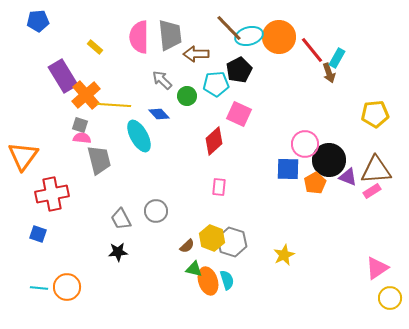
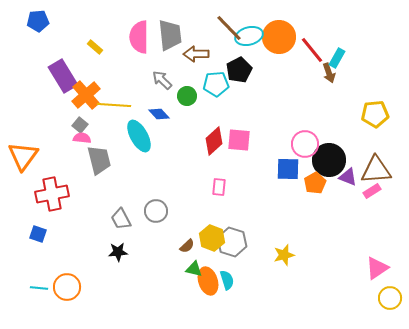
pink square at (239, 114): moved 26 px down; rotated 20 degrees counterclockwise
gray square at (80, 125): rotated 21 degrees clockwise
yellow star at (284, 255): rotated 10 degrees clockwise
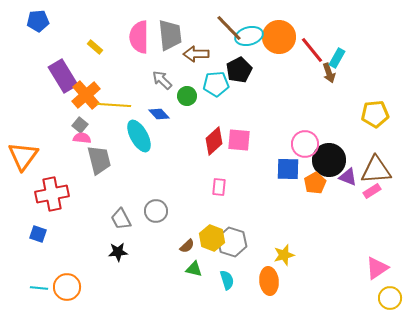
orange ellipse at (208, 281): moved 61 px right; rotated 12 degrees clockwise
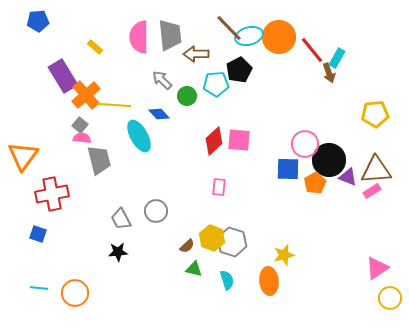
orange circle at (67, 287): moved 8 px right, 6 px down
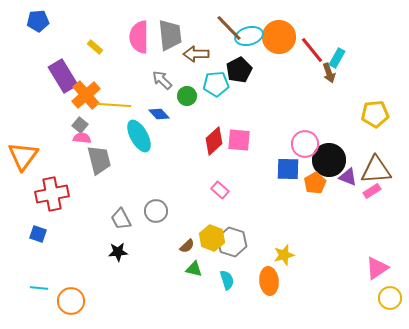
pink rectangle at (219, 187): moved 1 px right, 3 px down; rotated 54 degrees counterclockwise
orange circle at (75, 293): moved 4 px left, 8 px down
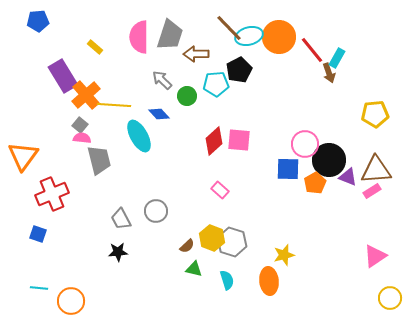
gray trapezoid at (170, 35): rotated 24 degrees clockwise
red cross at (52, 194): rotated 12 degrees counterclockwise
pink triangle at (377, 268): moved 2 px left, 12 px up
